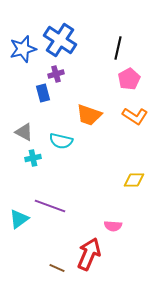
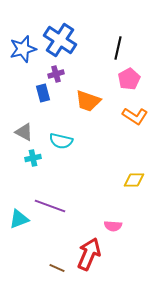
orange trapezoid: moved 1 px left, 14 px up
cyan triangle: rotated 15 degrees clockwise
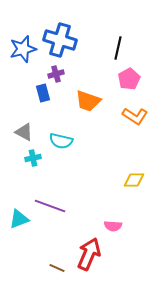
blue cross: rotated 16 degrees counterclockwise
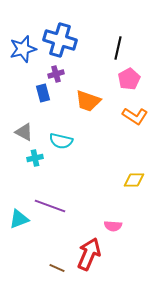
cyan cross: moved 2 px right
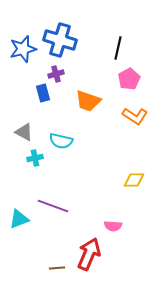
purple line: moved 3 px right
brown line: rotated 28 degrees counterclockwise
